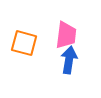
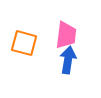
blue arrow: moved 1 px left
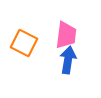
orange square: rotated 12 degrees clockwise
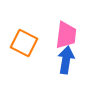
blue arrow: moved 2 px left
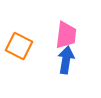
orange square: moved 5 px left, 3 px down
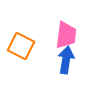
orange square: moved 2 px right
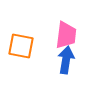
orange square: rotated 16 degrees counterclockwise
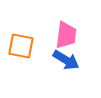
blue arrow: rotated 112 degrees clockwise
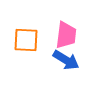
orange square: moved 5 px right, 6 px up; rotated 8 degrees counterclockwise
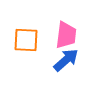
blue arrow: rotated 72 degrees counterclockwise
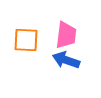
blue arrow: rotated 120 degrees counterclockwise
